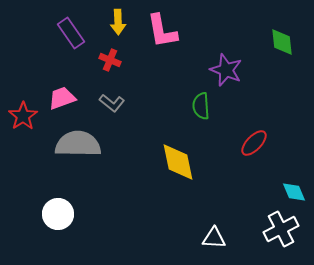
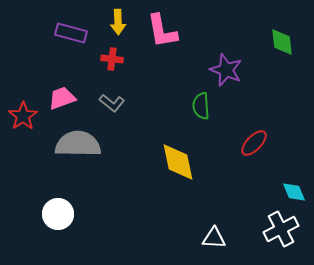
purple rectangle: rotated 40 degrees counterclockwise
red cross: moved 2 px right, 1 px up; rotated 15 degrees counterclockwise
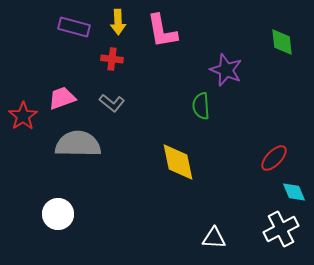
purple rectangle: moved 3 px right, 6 px up
red ellipse: moved 20 px right, 15 px down
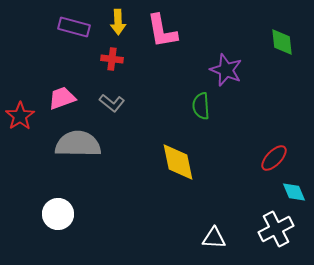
red star: moved 3 px left
white cross: moved 5 px left
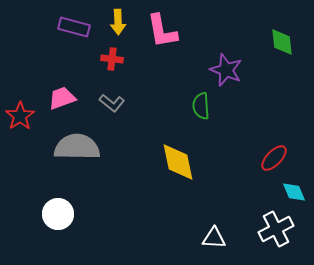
gray semicircle: moved 1 px left, 3 px down
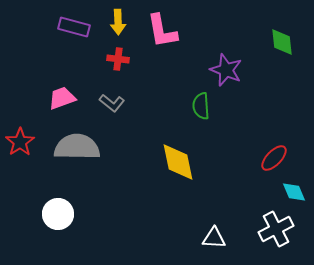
red cross: moved 6 px right
red star: moved 26 px down
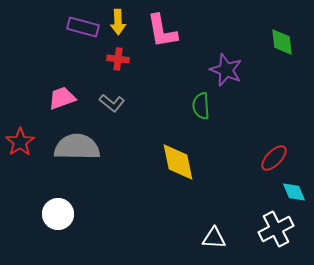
purple rectangle: moved 9 px right
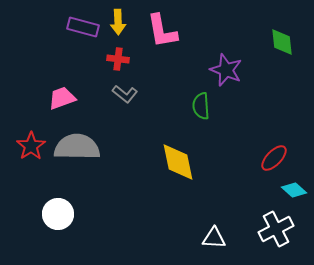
gray L-shape: moved 13 px right, 9 px up
red star: moved 11 px right, 4 px down
cyan diamond: moved 2 px up; rotated 25 degrees counterclockwise
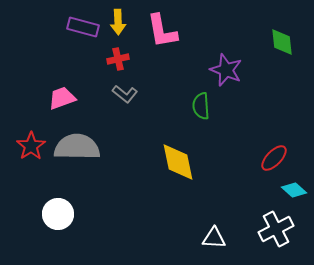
red cross: rotated 20 degrees counterclockwise
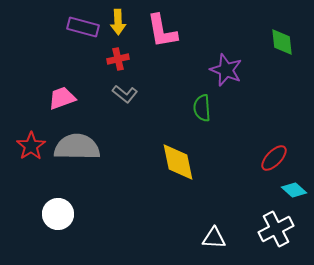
green semicircle: moved 1 px right, 2 px down
